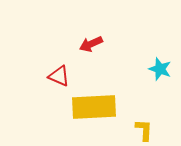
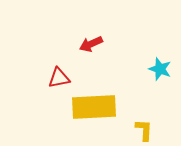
red triangle: moved 2 px down; rotated 35 degrees counterclockwise
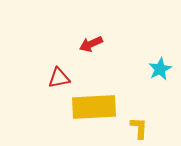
cyan star: rotated 25 degrees clockwise
yellow L-shape: moved 5 px left, 2 px up
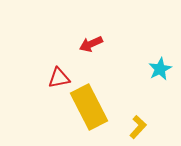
yellow rectangle: moved 5 px left; rotated 66 degrees clockwise
yellow L-shape: moved 1 px left, 1 px up; rotated 40 degrees clockwise
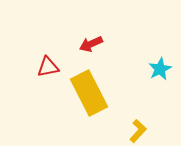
red triangle: moved 11 px left, 11 px up
yellow rectangle: moved 14 px up
yellow L-shape: moved 4 px down
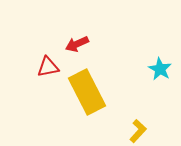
red arrow: moved 14 px left
cyan star: rotated 15 degrees counterclockwise
yellow rectangle: moved 2 px left, 1 px up
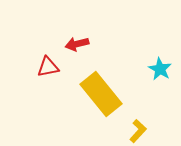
red arrow: rotated 10 degrees clockwise
yellow rectangle: moved 14 px right, 2 px down; rotated 12 degrees counterclockwise
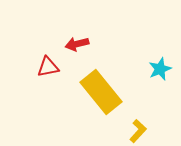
cyan star: rotated 20 degrees clockwise
yellow rectangle: moved 2 px up
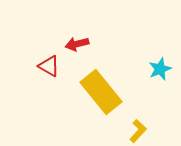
red triangle: moved 1 px right, 1 px up; rotated 40 degrees clockwise
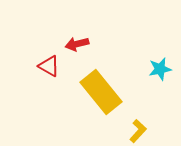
cyan star: rotated 10 degrees clockwise
